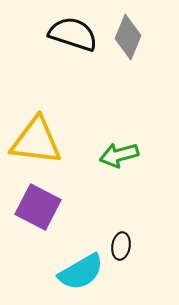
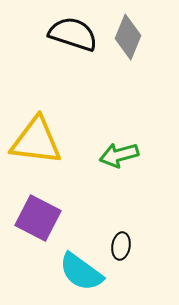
purple square: moved 11 px down
cyan semicircle: rotated 66 degrees clockwise
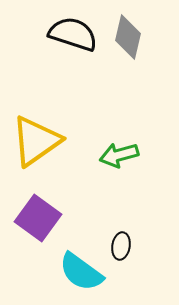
gray diamond: rotated 9 degrees counterclockwise
yellow triangle: rotated 42 degrees counterclockwise
purple square: rotated 9 degrees clockwise
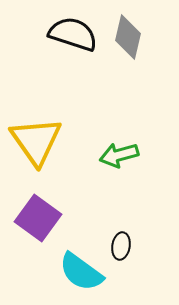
yellow triangle: rotated 30 degrees counterclockwise
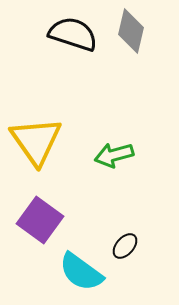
gray diamond: moved 3 px right, 6 px up
green arrow: moved 5 px left
purple square: moved 2 px right, 2 px down
black ellipse: moved 4 px right; rotated 32 degrees clockwise
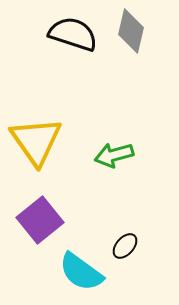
purple square: rotated 15 degrees clockwise
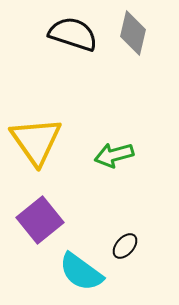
gray diamond: moved 2 px right, 2 px down
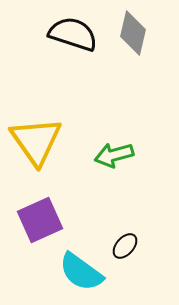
purple square: rotated 15 degrees clockwise
